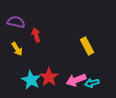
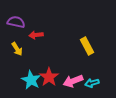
red arrow: rotated 80 degrees counterclockwise
pink arrow: moved 3 px left, 1 px down
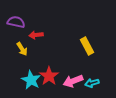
yellow arrow: moved 5 px right
red star: moved 1 px up
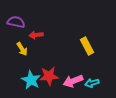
red star: rotated 30 degrees clockwise
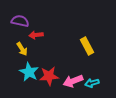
purple semicircle: moved 4 px right, 1 px up
cyan star: moved 2 px left, 8 px up
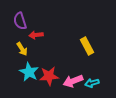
purple semicircle: rotated 120 degrees counterclockwise
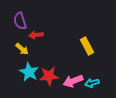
yellow arrow: rotated 16 degrees counterclockwise
